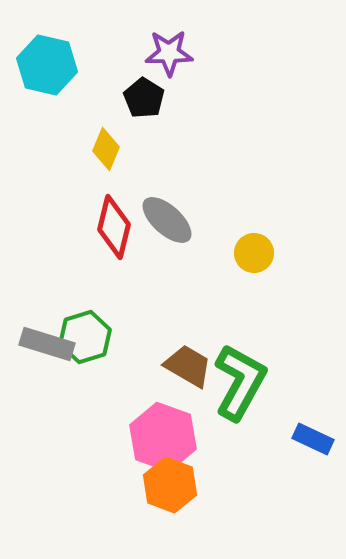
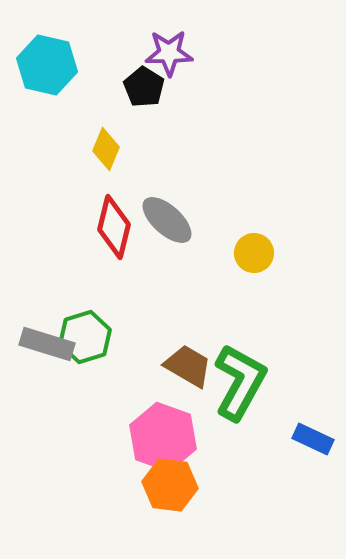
black pentagon: moved 11 px up
orange hexagon: rotated 14 degrees counterclockwise
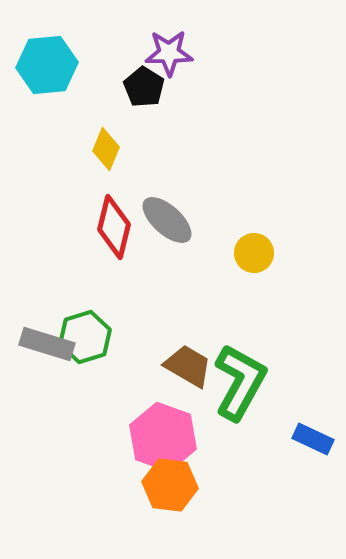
cyan hexagon: rotated 18 degrees counterclockwise
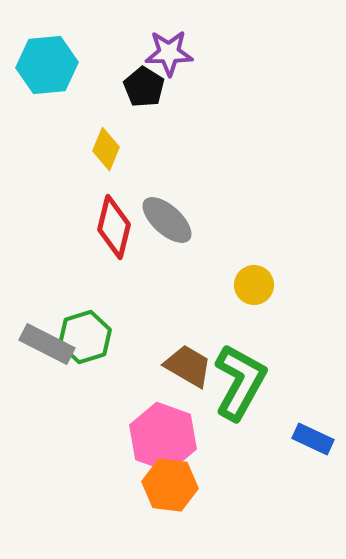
yellow circle: moved 32 px down
gray rectangle: rotated 10 degrees clockwise
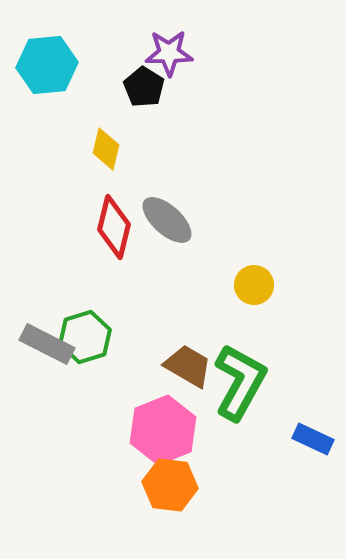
yellow diamond: rotated 9 degrees counterclockwise
pink hexagon: moved 7 px up; rotated 18 degrees clockwise
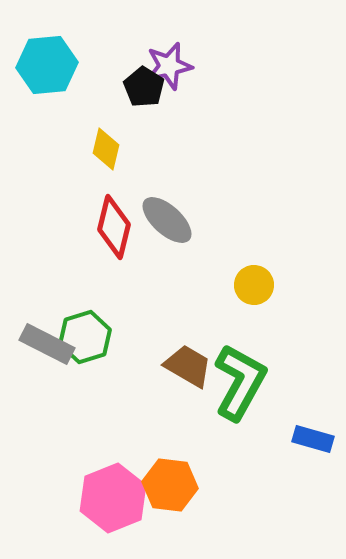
purple star: moved 13 px down; rotated 12 degrees counterclockwise
pink hexagon: moved 50 px left, 68 px down
blue rectangle: rotated 9 degrees counterclockwise
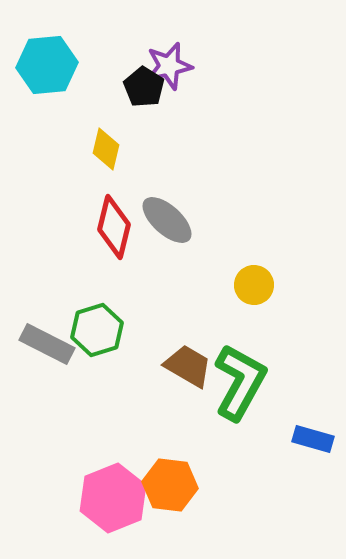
green hexagon: moved 12 px right, 7 px up
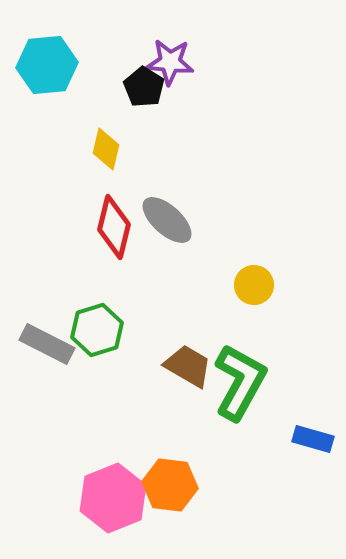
purple star: moved 1 px right, 4 px up; rotated 18 degrees clockwise
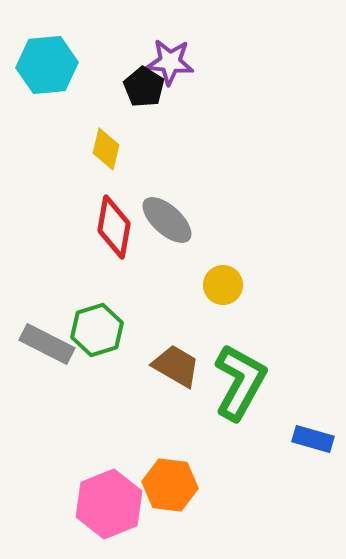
red diamond: rotated 4 degrees counterclockwise
yellow circle: moved 31 px left
brown trapezoid: moved 12 px left
pink hexagon: moved 4 px left, 6 px down
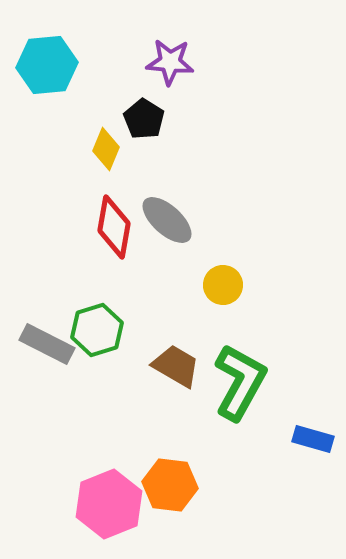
black pentagon: moved 32 px down
yellow diamond: rotated 9 degrees clockwise
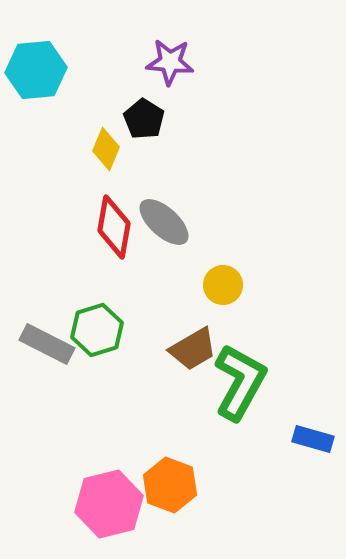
cyan hexagon: moved 11 px left, 5 px down
gray ellipse: moved 3 px left, 2 px down
brown trapezoid: moved 17 px right, 17 px up; rotated 120 degrees clockwise
orange hexagon: rotated 14 degrees clockwise
pink hexagon: rotated 8 degrees clockwise
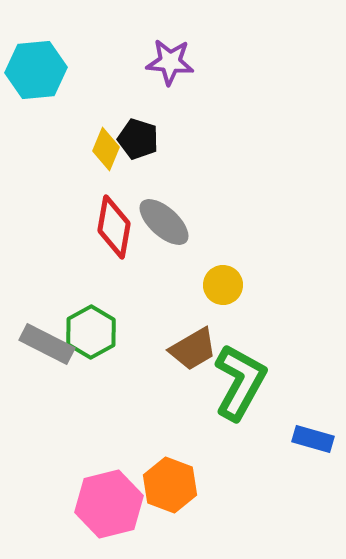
black pentagon: moved 6 px left, 20 px down; rotated 15 degrees counterclockwise
green hexagon: moved 6 px left, 2 px down; rotated 12 degrees counterclockwise
